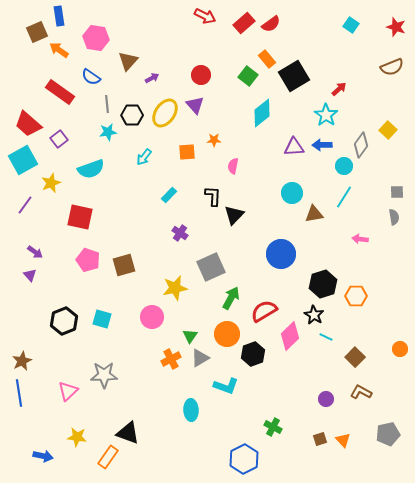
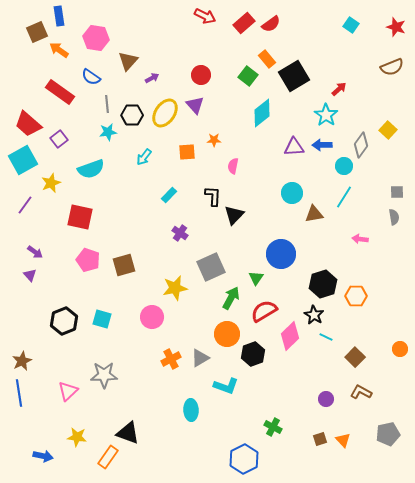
green triangle at (190, 336): moved 66 px right, 58 px up
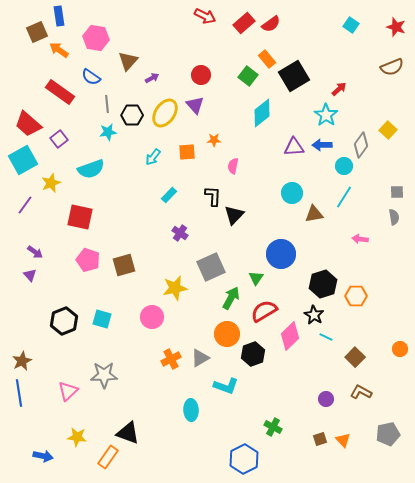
cyan arrow at (144, 157): moved 9 px right
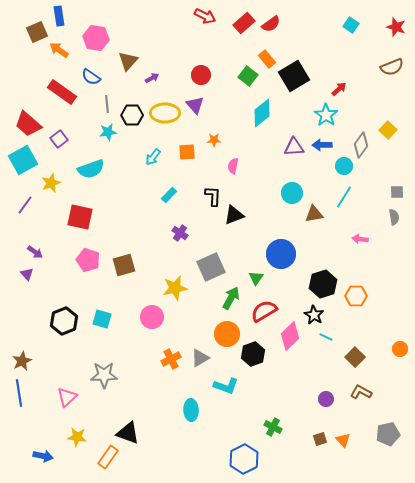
red rectangle at (60, 92): moved 2 px right
yellow ellipse at (165, 113): rotated 56 degrees clockwise
black triangle at (234, 215): rotated 25 degrees clockwise
purple triangle at (30, 275): moved 3 px left, 1 px up
pink triangle at (68, 391): moved 1 px left, 6 px down
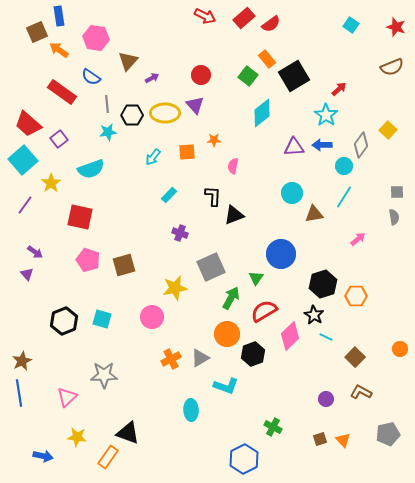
red rectangle at (244, 23): moved 5 px up
cyan square at (23, 160): rotated 12 degrees counterclockwise
yellow star at (51, 183): rotated 12 degrees counterclockwise
purple cross at (180, 233): rotated 14 degrees counterclockwise
pink arrow at (360, 239): moved 2 px left; rotated 133 degrees clockwise
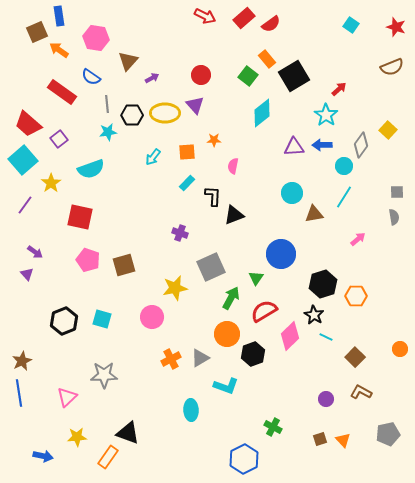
cyan rectangle at (169, 195): moved 18 px right, 12 px up
yellow star at (77, 437): rotated 12 degrees counterclockwise
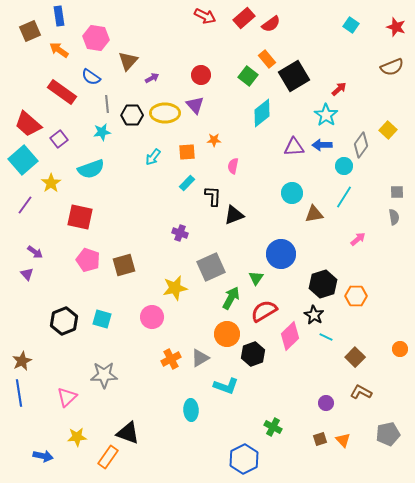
brown square at (37, 32): moved 7 px left, 1 px up
cyan star at (108, 132): moved 6 px left
purple circle at (326, 399): moved 4 px down
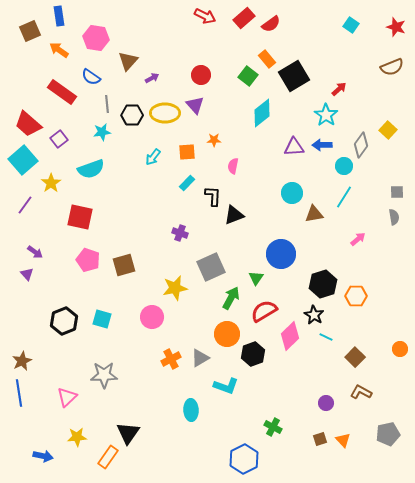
black triangle at (128, 433): rotated 45 degrees clockwise
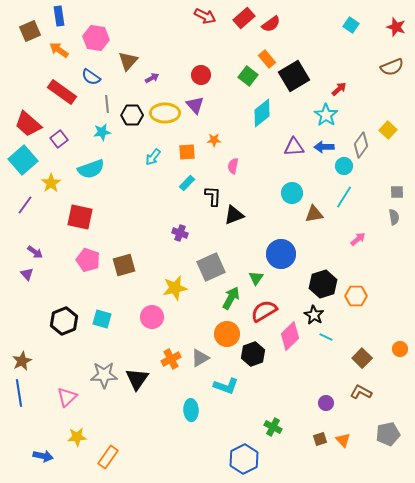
blue arrow at (322, 145): moved 2 px right, 2 px down
brown square at (355, 357): moved 7 px right, 1 px down
black triangle at (128, 433): moved 9 px right, 54 px up
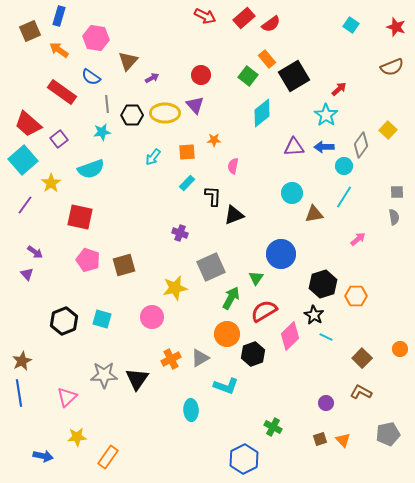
blue rectangle at (59, 16): rotated 24 degrees clockwise
